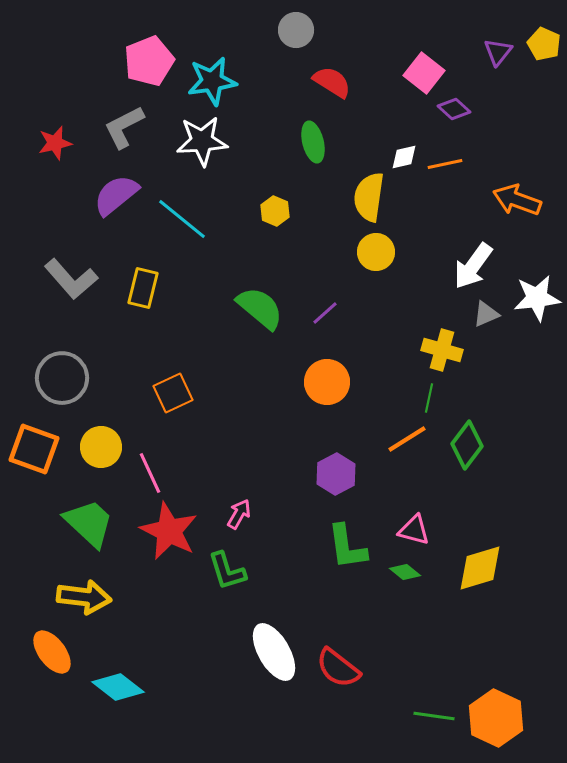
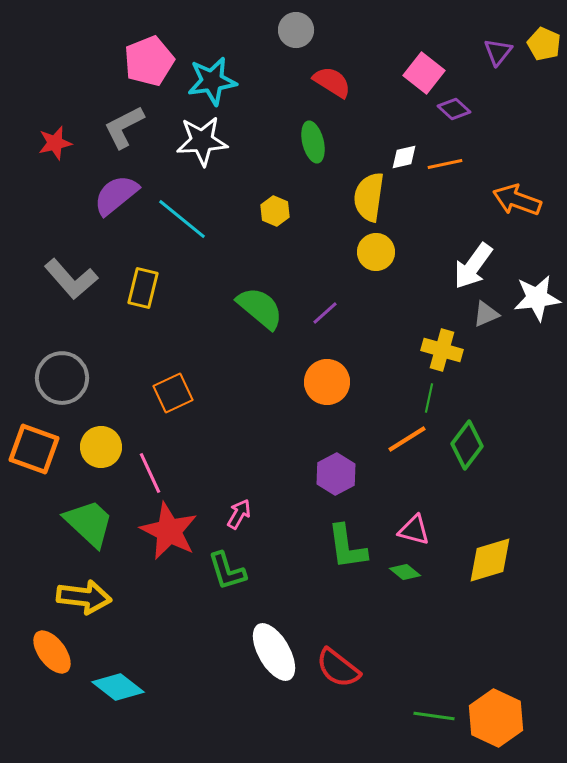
yellow diamond at (480, 568): moved 10 px right, 8 px up
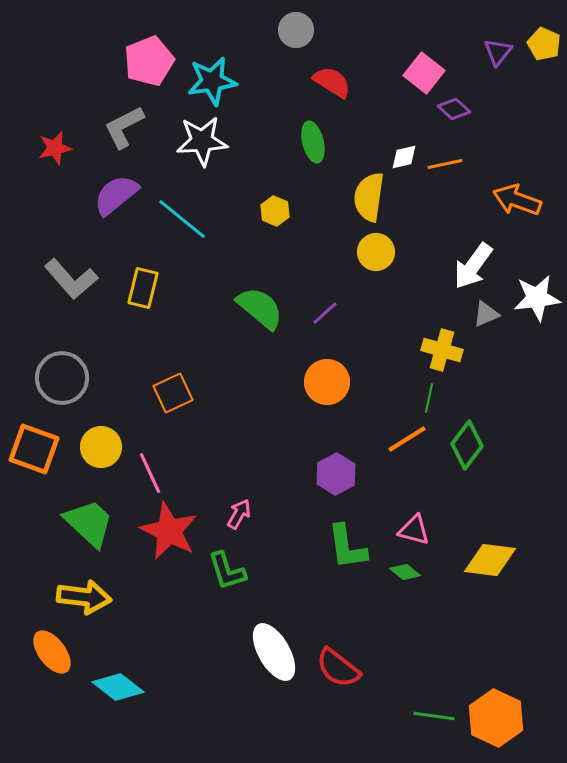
red star at (55, 143): moved 5 px down
yellow diamond at (490, 560): rotated 24 degrees clockwise
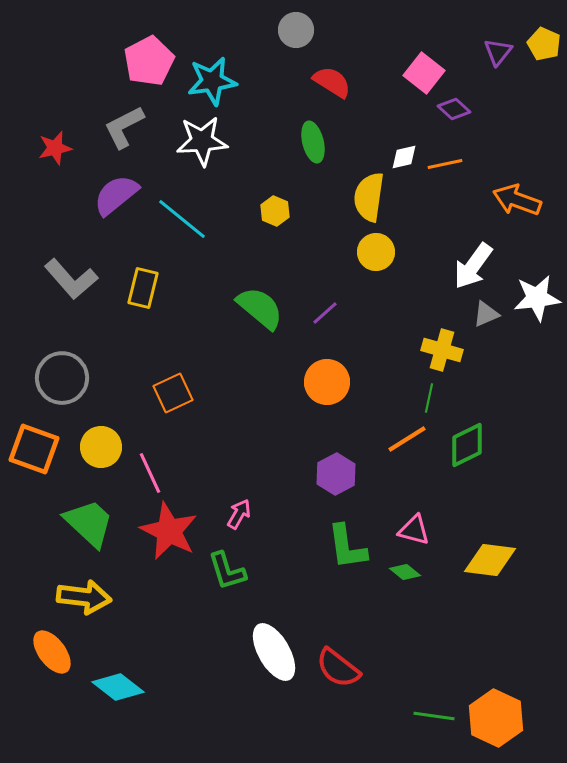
pink pentagon at (149, 61): rotated 6 degrees counterclockwise
green diamond at (467, 445): rotated 27 degrees clockwise
